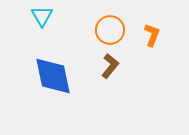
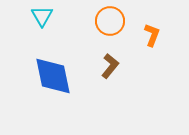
orange circle: moved 9 px up
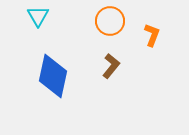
cyan triangle: moved 4 px left
brown L-shape: moved 1 px right
blue diamond: rotated 24 degrees clockwise
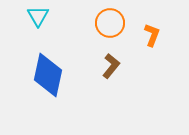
orange circle: moved 2 px down
blue diamond: moved 5 px left, 1 px up
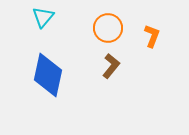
cyan triangle: moved 5 px right, 1 px down; rotated 10 degrees clockwise
orange circle: moved 2 px left, 5 px down
orange L-shape: moved 1 px down
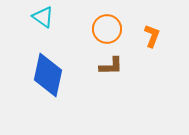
cyan triangle: rotated 35 degrees counterclockwise
orange circle: moved 1 px left, 1 px down
brown L-shape: rotated 50 degrees clockwise
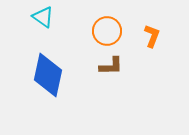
orange circle: moved 2 px down
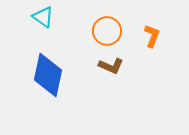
brown L-shape: rotated 25 degrees clockwise
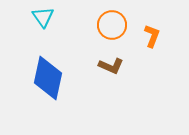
cyan triangle: rotated 20 degrees clockwise
orange circle: moved 5 px right, 6 px up
blue diamond: moved 3 px down
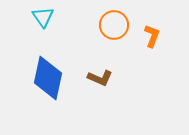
orange circle: moved 2 px right
brown L-shape: moved 11 px left, 12 px down
